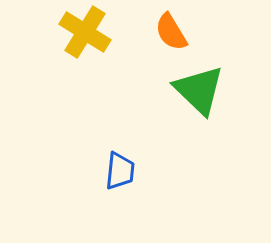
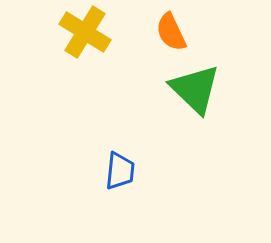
orange semicircle: rotated 6 degrees clockwise
green triangle: moved 4 px left, 1 px up
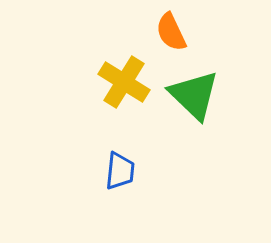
yellow cross: moved 39 px right, 50 px down
green triangle: moved 1 px left, 6 px down
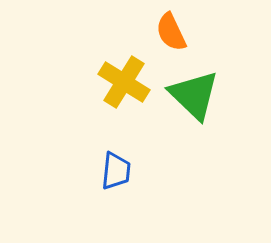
blue trapezoid: moved 4 px left
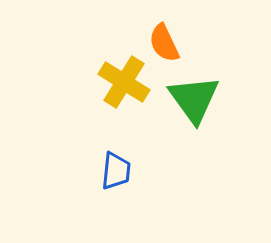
orange semicircle: moved 7 px left, 11 px down
green triangle: moved 4 px down; rotated 10 degrees clockwise
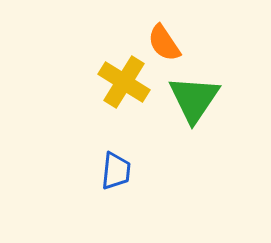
orange semicircle: rotated 9 degrees counterclockwise
green triangle: rotated 10 degrees clockwise
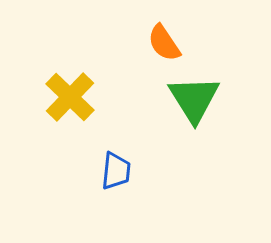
yellow cross: moved 54 px left, 15 px down; rotated 12 degrees clockwise
green triangle: rotated 6 degrees counterclockwise
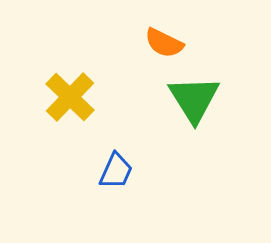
orange semicircle: rotated 30 degrees counterclockwise
blue trapezoid: rotated 18 degrees clockwise
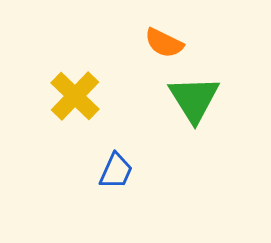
yellow cross: moved 5 px right, 1 px up
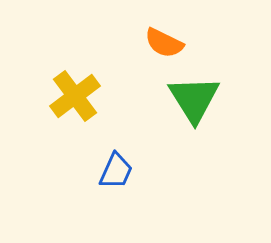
yellow cross: rotated 9 degrees clockwise
